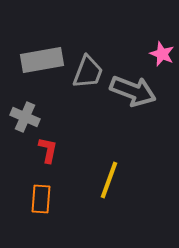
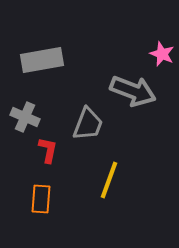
gray trapezoid: moved 52 px down
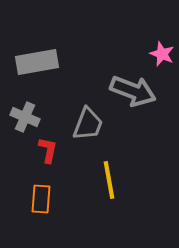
gray rectangle: moved 5 px left, 2 px down
yellow line: rotated 30 degrees counterclockwise
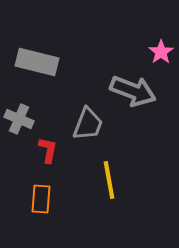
pink star: moved 1 px left, 2 px up; rotated 15 degrees clockwise
gray rectangle: rotated 24 degrees clockwise
gray cross: moved 6 px left, 2 px down
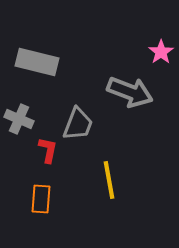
gray arrow: moved 3 px left, 1 px down
gray trapezoid: moved 10 px left
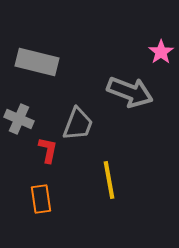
orange rectangle: rotated 12 degrees counterclockwise
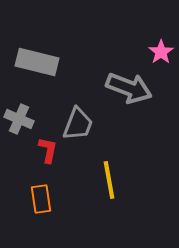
gray arrow: moved 1 px left, 4 px up
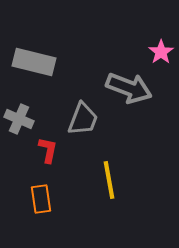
gray rectangle: moved 3 px left
gray trapezoid: moved 5 px right, 5 px up
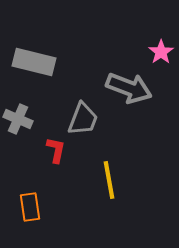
gray cross: moved 1 px left
red L-shape: moved 8 px right
orange rectangle: moved 11 px left, 8 px down
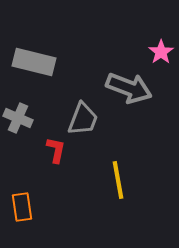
gray cross: moved 1 px up
yellow line: moved 9 px right
orange rectangle: moved 8 px left
